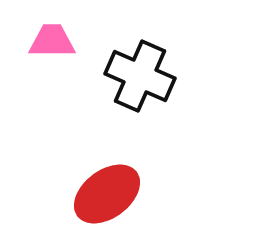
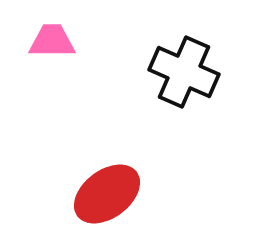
black cross: moved 44 px right, 4 px up
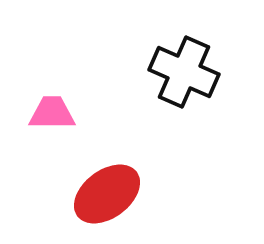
pink trapezoid: moved 72 px down
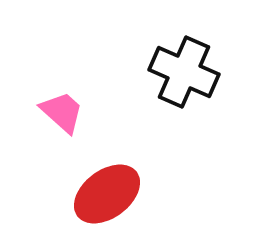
pink trapezoid: moved 10 px right, 1 px up; rotated 42 degrees clockwise
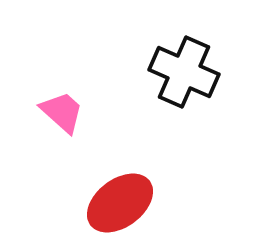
red ellipse: moved 13 px right, 9 px down
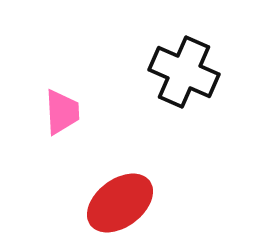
pink trapezoid: rotated 45 degrees clockwise
